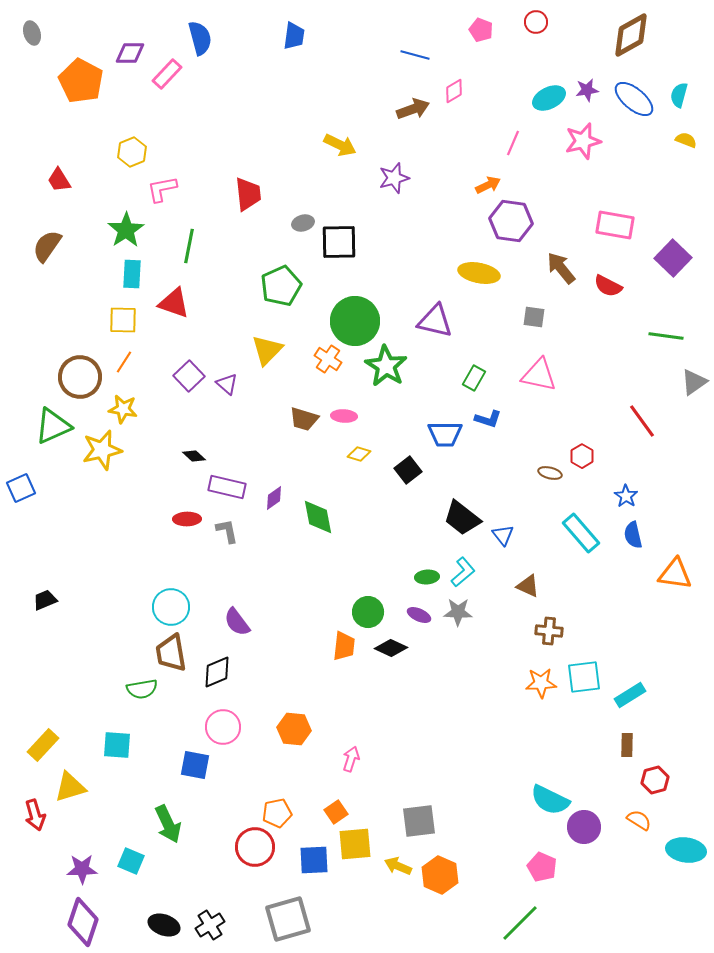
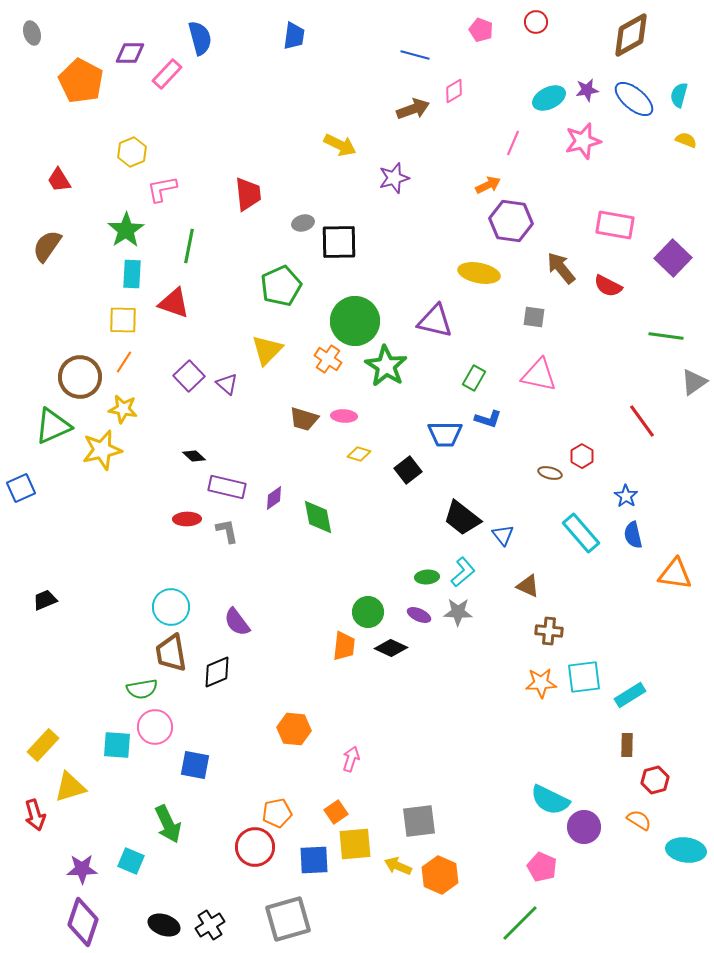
pink circle at (223, 727): moved 68 px left
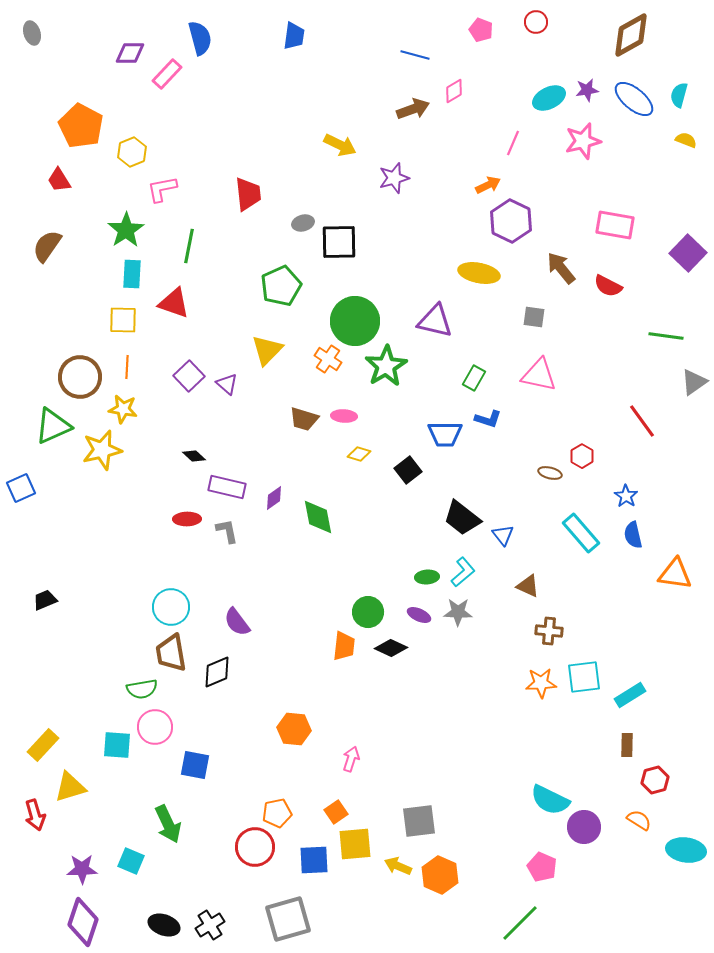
orange pentagon at (81, 81): moved 45 px down
purple hexagon at (511, 221): rotated 18 degrees clockwise
purple square at (673, 258): moved 15 px right, 5 px up
orange line at (124, 362): moved 3 px right, 5 px down; rotated 30 degrees counterclockwise
green star at (386, 366): rotated 9 degrees clockwise
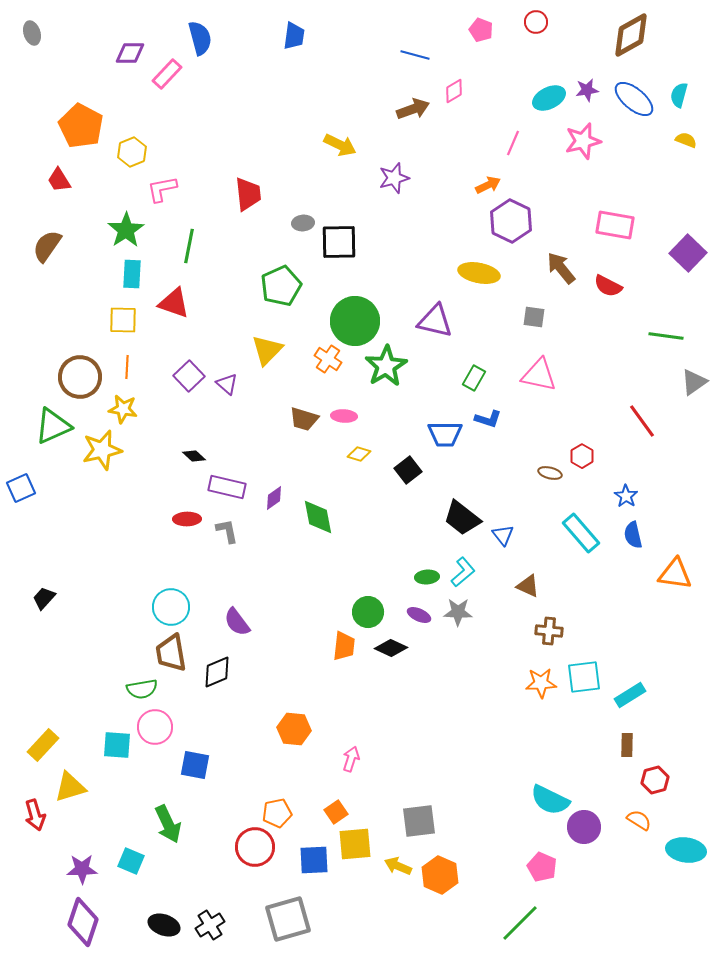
gray ellipse at (303, 223): rotated 10 degrees clockwise
black trapezoid at (45, 600): moved 1 px left, 2 px up; rotated 25 degrees counterclockwise
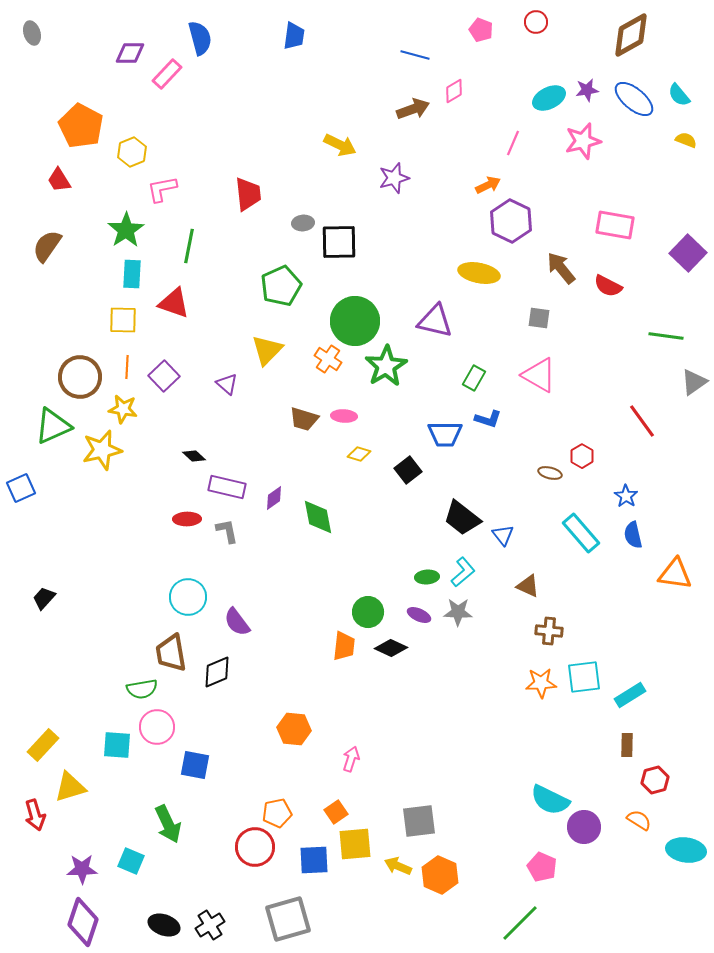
cyan semicircle at (679, 95): rotated 55 degrees counterclockwise
gray square at (534, 317): moved 5 px right, 1 px down
pink triangle at (539, 375): rotated 18 degrees clockwise
purple square at (189, 376): moved 25 px left
cyan circle at (171, 607): moved 17 px right, 10 px up
pink circle at (155, 727): moved 2 px right
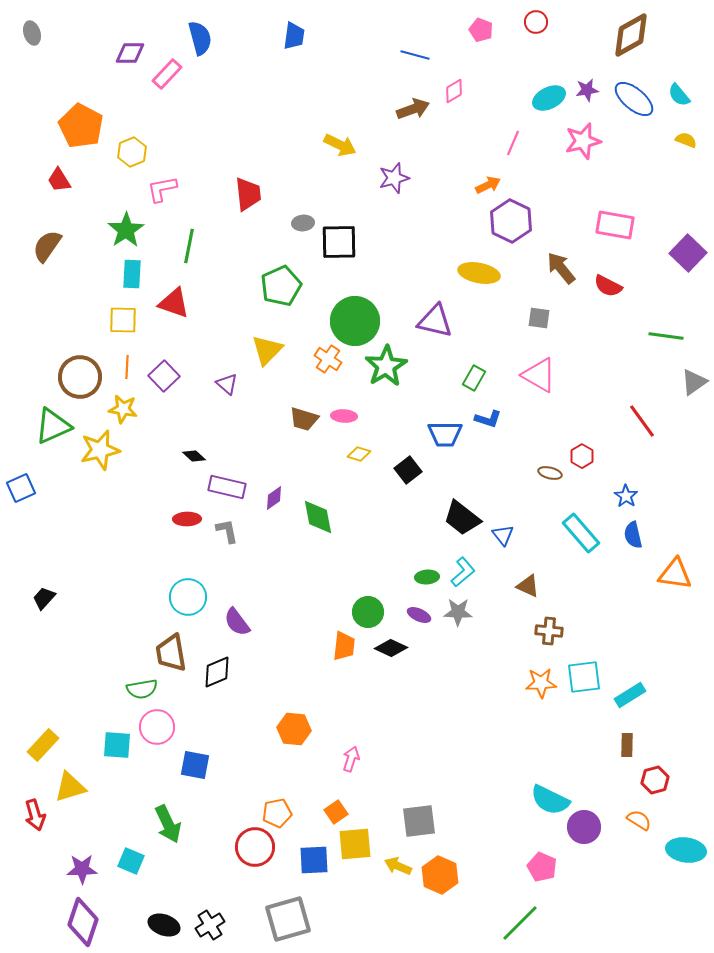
yellow star at (102, 450): moved 2 px left
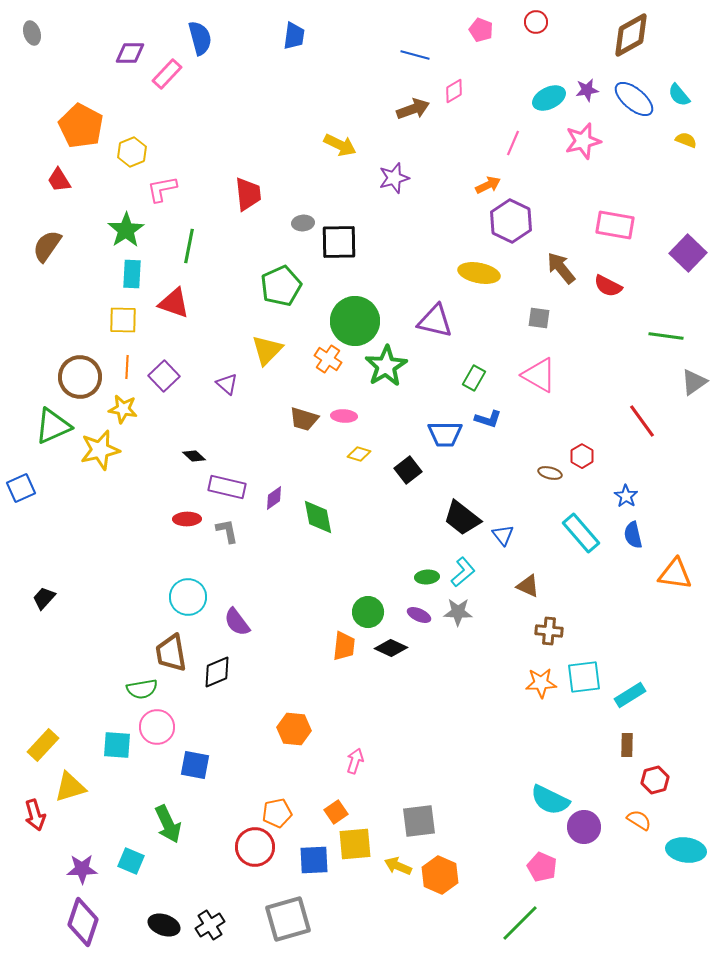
pink arrow at (351, 759): moved 4 px right, 2 px down
